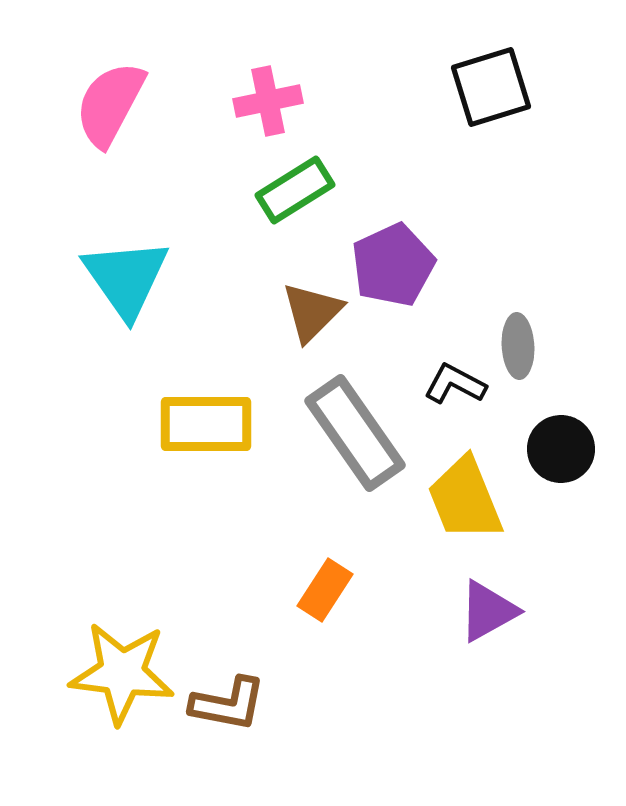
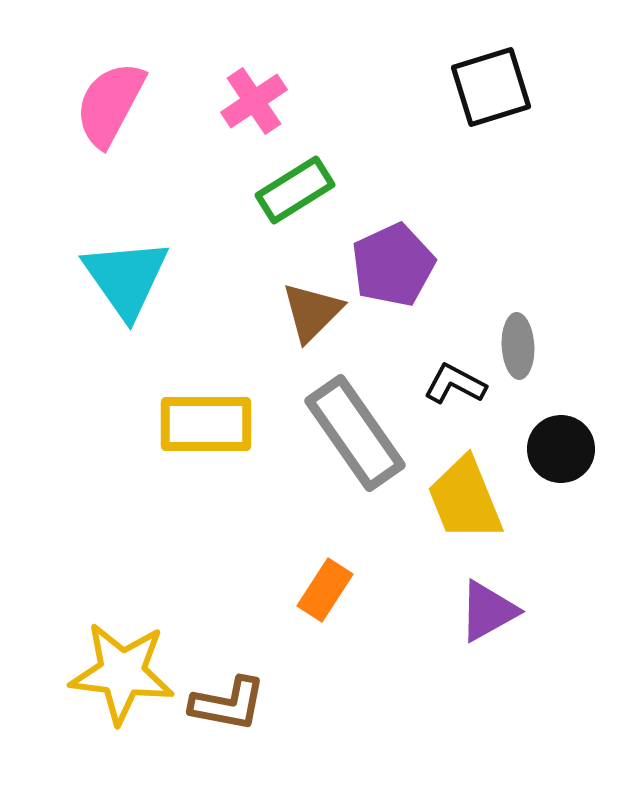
pink cross: moved 14 px left; rotated 22 degrees counterclockwise
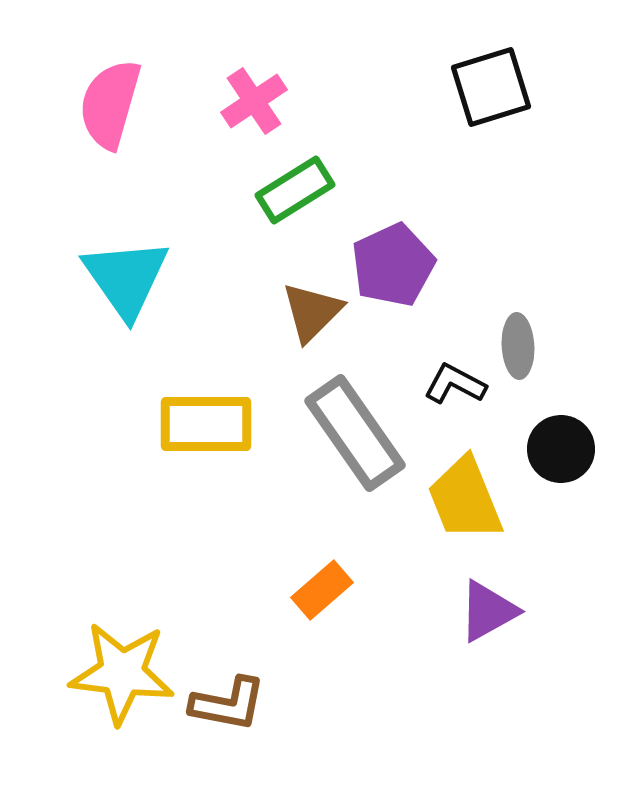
pink semicircle: rotated 12 degrees counterclockwise
orange rectangle: moved 3 px left; rotated 16 degrees clockwise
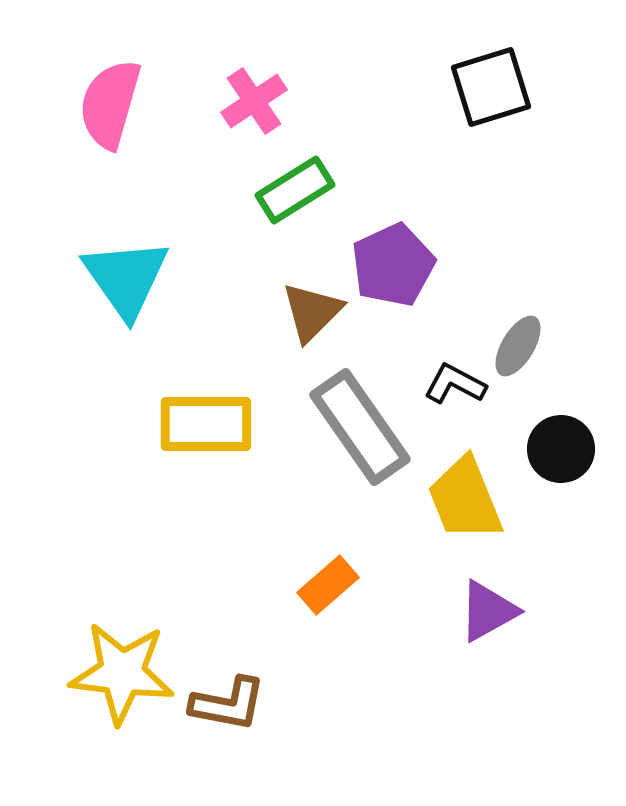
gray ellipse: rotated 34 degrees clockwise
gray rectangle: moved 5 px right, 6 px up
orange rectangle: moved 6 px right, 5 px up
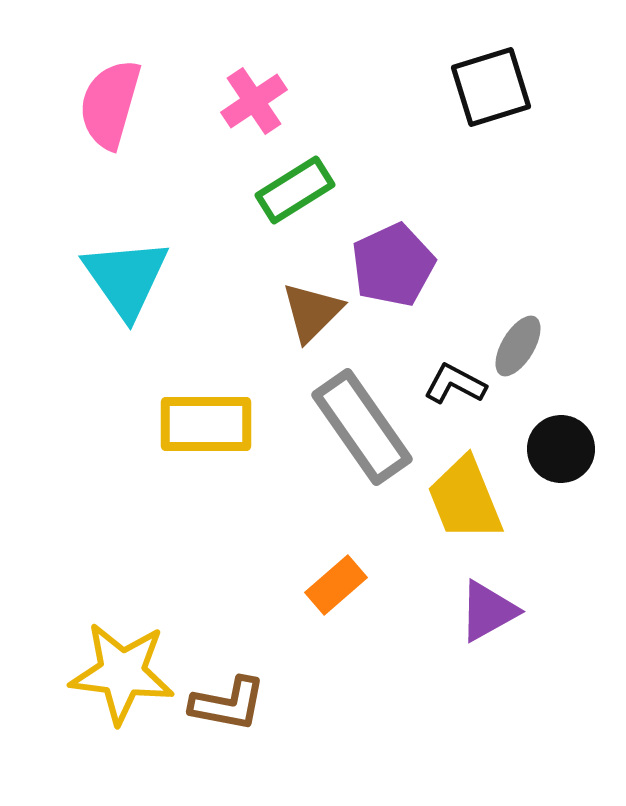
gray rectangle: moved 2 px right
orange rectangle: moved 8 px right
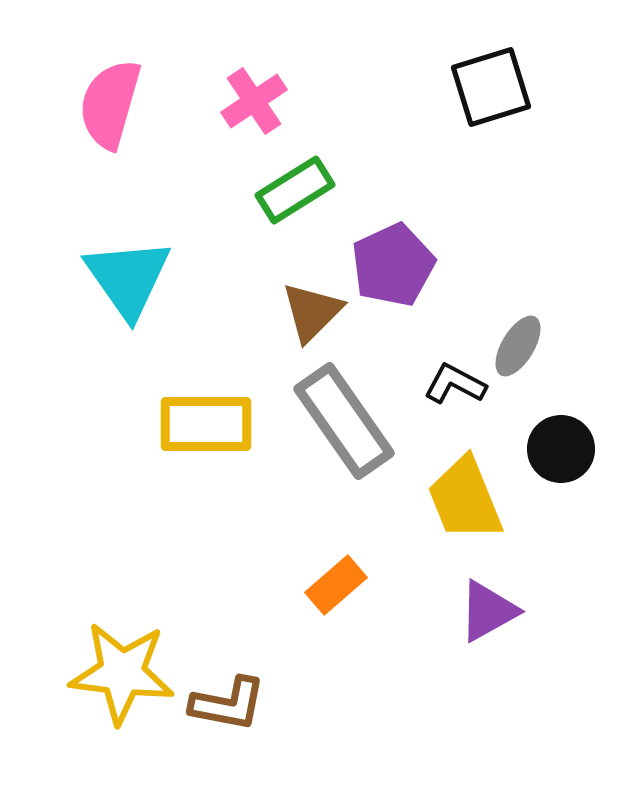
cyan triangle: moved 2 px right
gray rectangle: moved 18 px left, 6 px up
